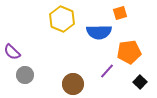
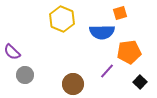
blue semicircle: moved 3 px right
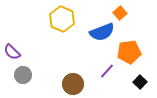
orange square: rotated 24 degrees counterclockwise
blue semicircle: rotated 20 degrees counterclockwise
gray circle: moved 2 px left
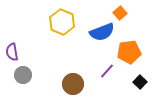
yellow hexagon: moved 3 px down
purple semicircle: rotated 36 degrees clockwise
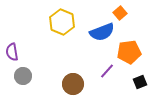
gray circle: moved 1 px down
black square: rotated 24 degrees clockwise
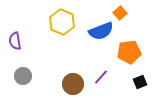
blue semicircle: moved 1 px left, 1 px up
purple semicircle: moved 3 px right, 11 px up
purple line: moved 6 px left, 6 px down
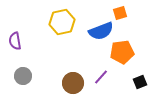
orange square: rotated 24 degrees clockwise
yellow hexagon: rotated 25 degrees clockwise
orange pentagon: moved 7 px left
brown circle: moved 1 px up
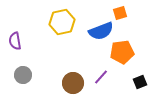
gray circle: moved 1 px up
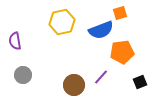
blue semicircle: moved 1 px up
brown circle: moved 1 px right, 2 px down
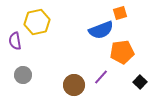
yellow hexagon: moved 25 px left
black square: rotated 24 degrees counterclockwise
